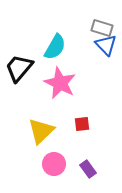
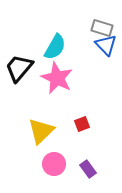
pink star: moved 3 px left, 5 px up
red square: rotated 14 degrees counterclockwise
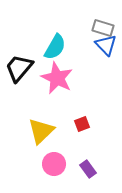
gray rectangle: moved 1 px right
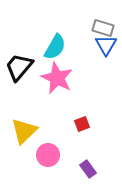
blue triangle: rotated 15 degrees clockwise
black trapezoid: moved 1 px up
yellow triangle: moved 17 px left
pink circle: moved 6 px left, 9 px up
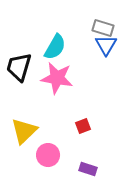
black trapezoid: rotated 24 degrees counterclockwise
pink star: rotated 16 degrees counterclockwise
red square: moved 1 px right, 2 px down
purple rectangle: rotated 36 degrees counterclockwise
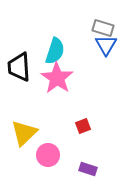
cyan semicircle: moved 4 px down; rotated 12 degrees counterclockwise
black trapezoid: rotated 20 degrees counterclockwise
pink star: rotated 24 degrees clockwise
yellow triangle: moved 2 px down
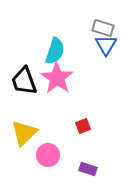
black trapezoid: moved 5 px right, 14 px down; rotated 16 degrees counterclockwise
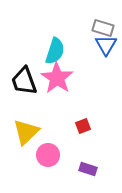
yellow triangle: moved 2 px right, 1 px up
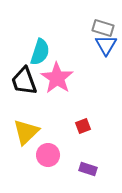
cyan semicircle: moved 15 px left, 1 px down
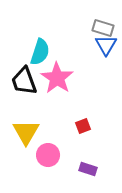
yellow triangle: rotated 16 degrees counterclockwise
